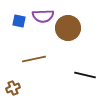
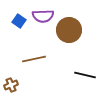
blue square: rotated 24 degrees clockwise
brown circle: moved 1 px right, 2 px down
brown cross: moved 2 px left, 3 px up
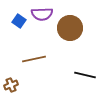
purple semicircle: moved 1 px left, 2 px up
brown circle: moved 1 px right, 2 px up
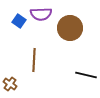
purple semicircle: moved 1 px left
brown line: moved 1 px down; rotated 75 degrees counterclockwise
black line: moved 1 px right
brown cross: moved 1 px left, 1 px up; rotated 32 degrees counterclockwise
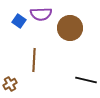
black line: moved 5 px down
brown cross: rotated 24 degrees clockwise
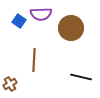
brown circle: moved 1 px right
black line: moved 5 px left, 3 px up
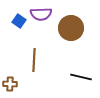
brown cross: rotated 32 degrees clockwise
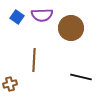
purple semicircle: moved 1 px right, 1 px down
blue square: moved 2 px left, 4 px up
brown cross: rotated 16 degrees counterclockwise
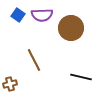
blue square: moved 1 px right, 2 px up
brown line: rotated 30 degrees counterclockwise
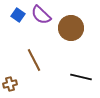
purple semicircle: moved 1 px left; rotated 45 degrees clockwise
